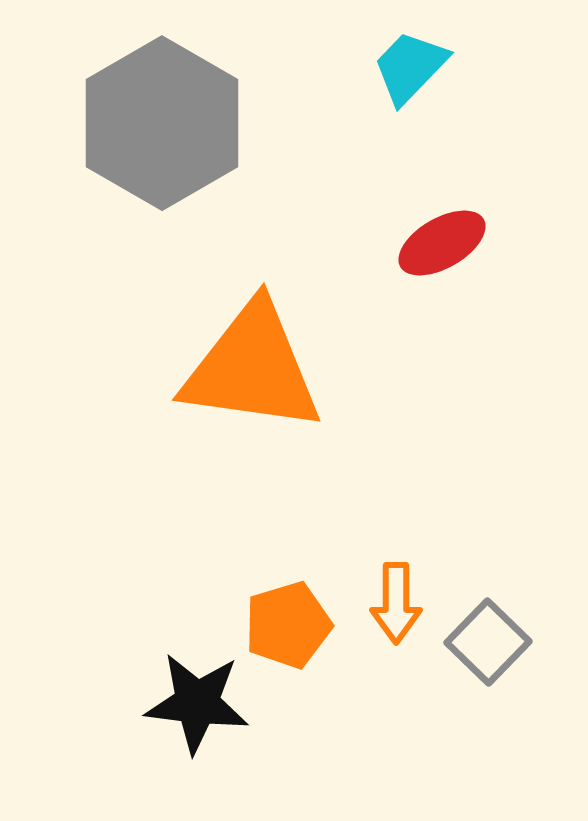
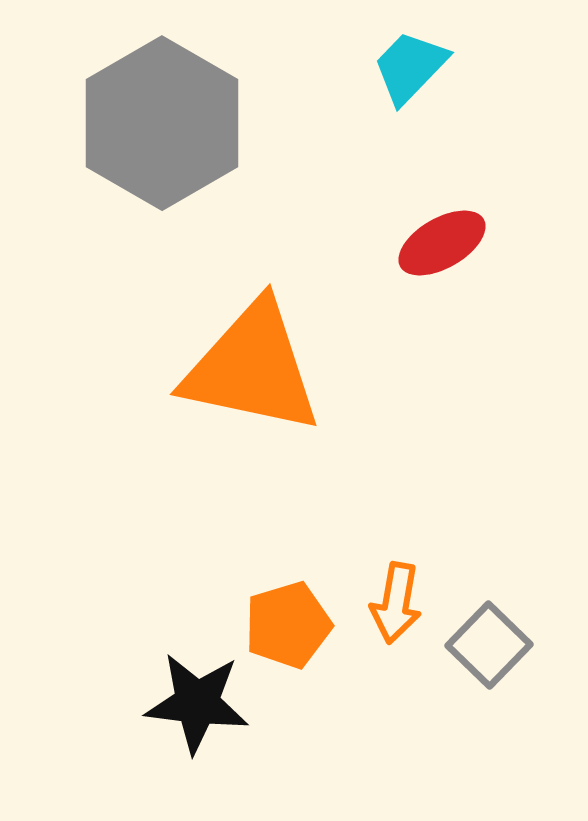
orange triangle: rotated 4 degrees clockwise
orange arrow: rotated 10 degrees clockwise
gray square: moved 1 px right, 3 px down
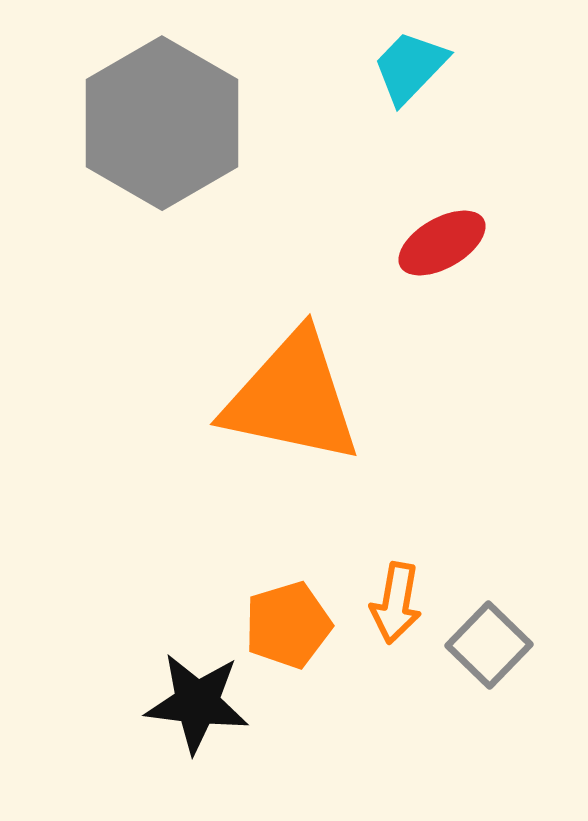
orange triangle: moved 40 px right, 30 px down
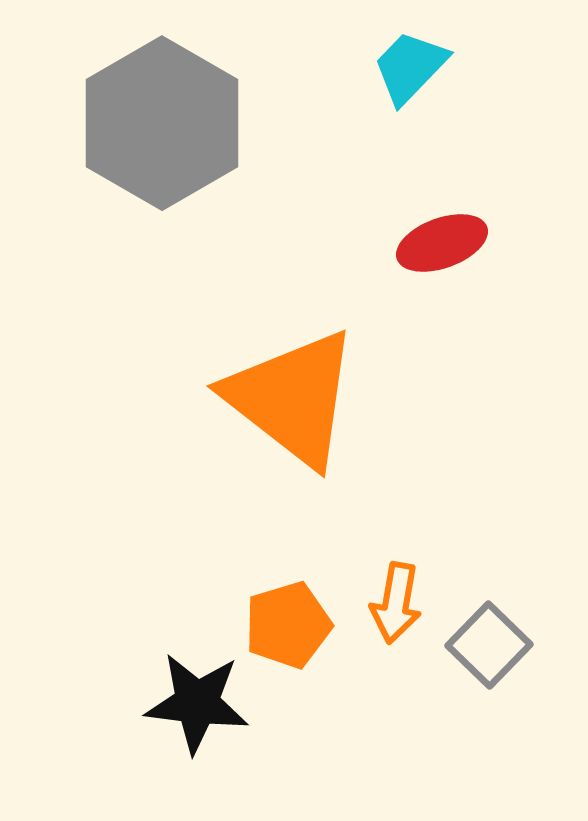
red ellipse: rotated 10 degrees clockwise
orange triangle: rotated 26 degrees clockwise
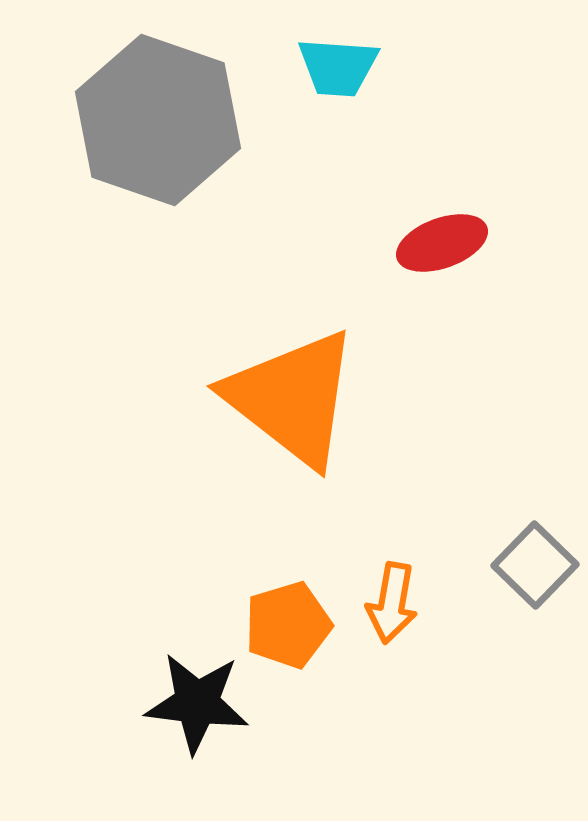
cyan trapezoid: moved 72 px left; rotated 130 degrees counterclockwise
gray hexagon: moved 4 px left, 3 px up; rotated 11 degrees counterclockwise
orange arrow: moved 4 px left
gray square: moved 46 px right, 80 px up
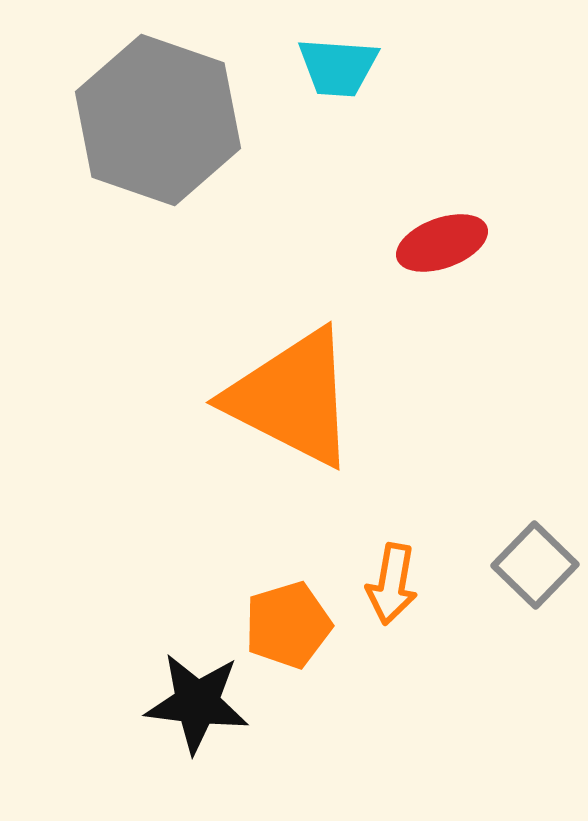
orange triangle: rotated 11 degrees counterclockwise
orange arrow: moved 19 px up
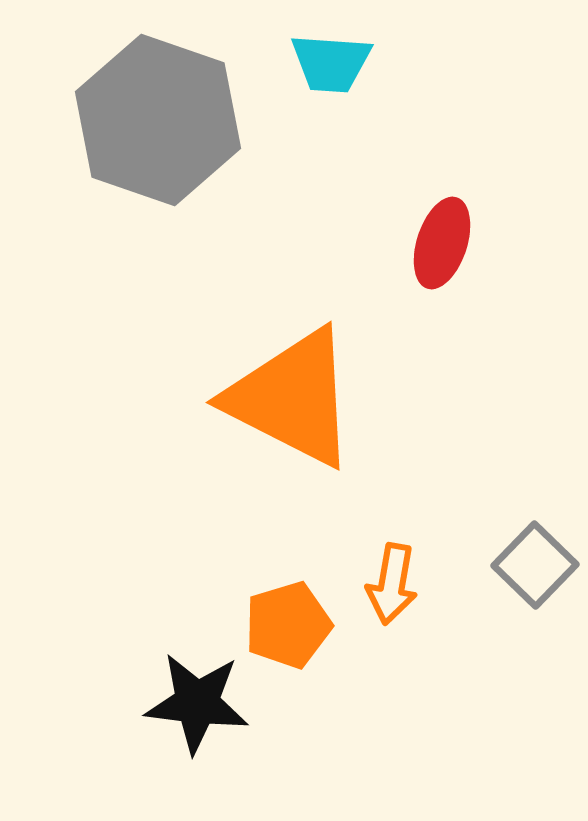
cyan trapezoid: moved 7 px left, 4 px up
red ellipse: rotated 52 degrees counterclockwise
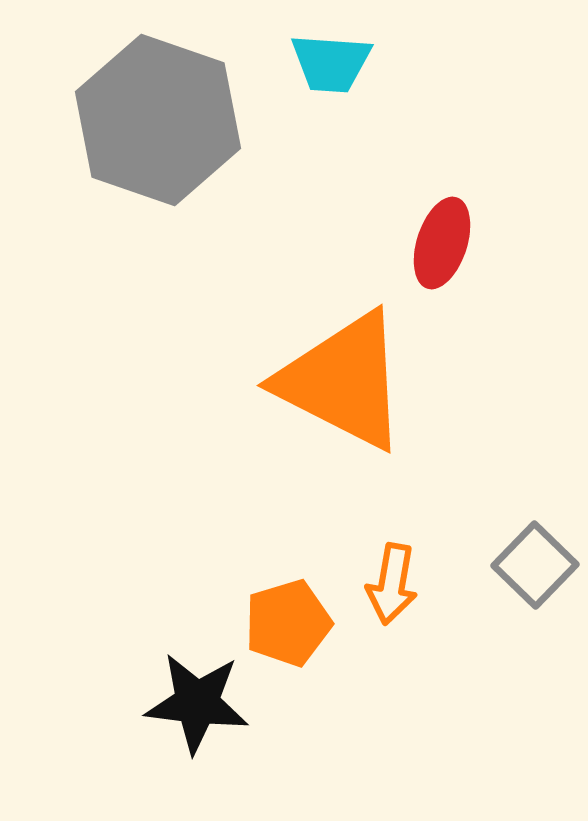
orange triangle: moved 51 px right, 17 px up
orange pentagon: moved 2 px up
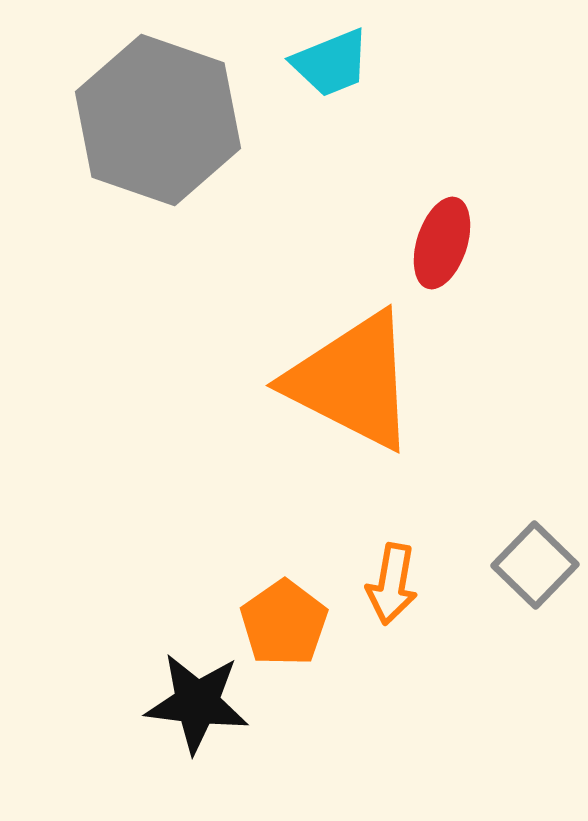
cyan trapezoid: rotated 26 degrees counterclockwise
orange triangle: moved 9 px right
orange pentagon: moved 4 px left; rotated 18 degrees counterclockwise
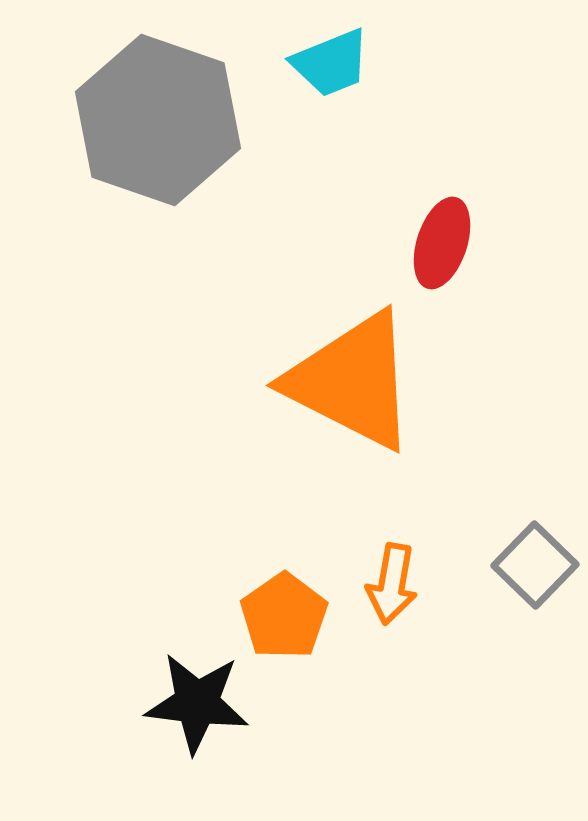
orange pentagon: moved 7 px up
